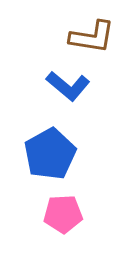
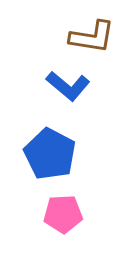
blue pentagon: rotated 15 degrees counterclockwise
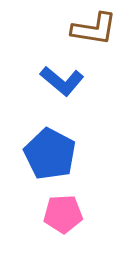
brown L-shape: moved 2 px right, 8 px up
blue L-shape: moved 6 px left, 5 px up
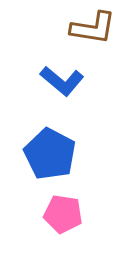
brown L-shape: moved 1 px left, 1 px up
pink pentagon: rotated 12 degrees clockwise
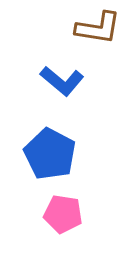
brown L-shape: moved 5 px right
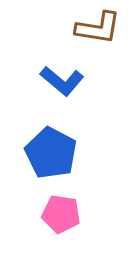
blue pentagon: moved 1 px right, 1 px up
pink pentagon: moved 2 px left
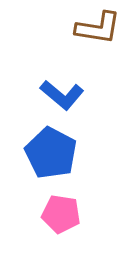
blue L-shape: moved 14 px down
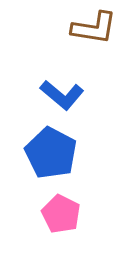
brown L-shape: moved 4 px left
pink pentagon: rotated 18 degrees clockwise
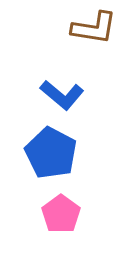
pink pentagon: rotated 9 degrees clockwise
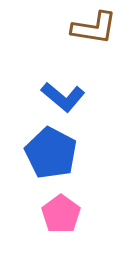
blue L-shape: moved 1 px right, 2 px down
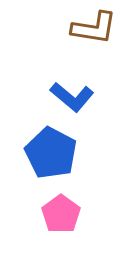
blue L-shape: moved 9 px right
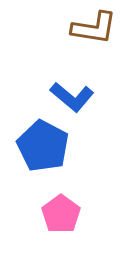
blue pentagon: moved 8 px left, 7 px up
